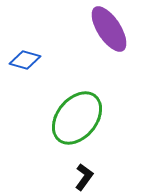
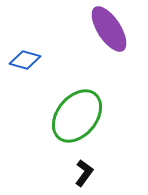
green ellipse: moved 2 px up
black L-shape: moved 4 px up
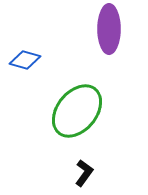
purple ellipse: rotated 33 degrees clockwise
green ellipse: moved 5 px up
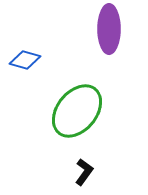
black L-shape: moved 1 px up
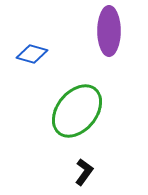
purple ellipse: moved 2 px down
blue diamond: moved 7 px right, 6 px up
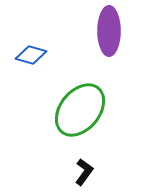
blue diamond: moved 1 px left, 1 px down
green ellipse: moved 3 px right, 1 px up
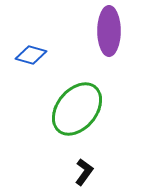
green ellipse: moved 3 px left, 1 px up
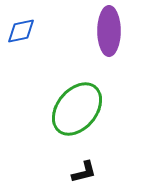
blue diamond: moved 10 px left, 24 px up; rotated 28 degrees counterclockwise
black L-shape: rotated 40 degrees clockwise
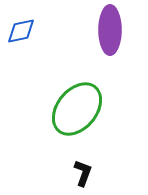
purple ellipse: moved 1 px right, 1 px up
black L-shape: moved 1 px left, 1 px down; rotated 56 degrees counterclockwise
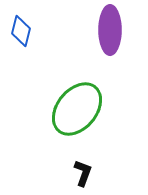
blue diamond: rotated 64 degrees counterclockwise
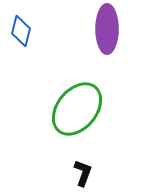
purple ellipse: moved 3 px left, 1 px up
